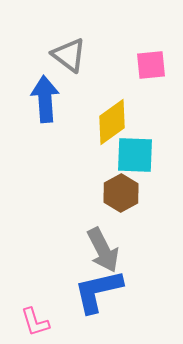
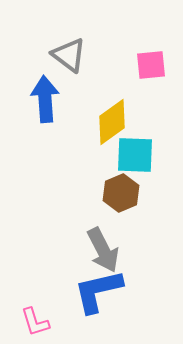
brown hexagon: rotated 6 degrees clockwise
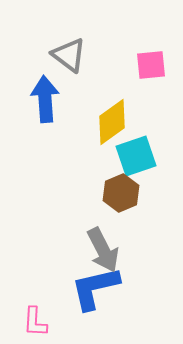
cyan square: moved 1 px right, 1 px down; rotated 21 degrees counterclockwise
blue L-shape: moved 3 px left, 3 px up
pink L-shape: rotated 20 degrees clockwise
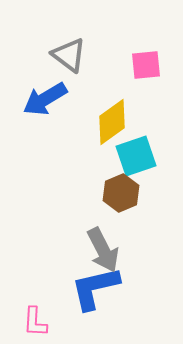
pink square: moved 5 px left
blue arrow: rotated 117 degrees counterclockwise
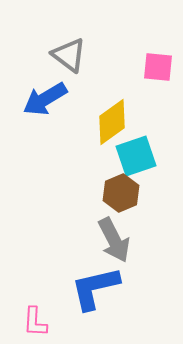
pink square: moved 12 px right, 2 px down; rotated 12 degrees clockwise
gray arrow: moved 11 px right, 10 px up
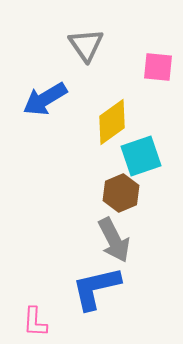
gray triangle: moved 17 px right, 10 px up; rotated 18 degrees clockwise
cyan square: moved 5 px right
blue L-shape: moved 1 px right
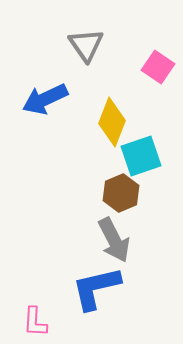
pink square: rotated 28 degrees clockwise
blue arrow: rotated 6 degrees clockwise
yellow diamond: rotated 33 degrees counterclockwise
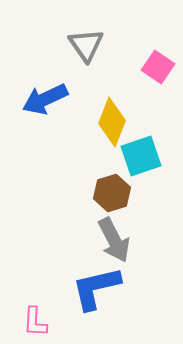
brown hexagon: moved 9 px left; rotated 6 degrees clockwise
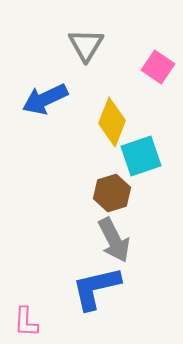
gray triangle: rotated 6 degrees clockwise
pink L-shape: moved 9 px left
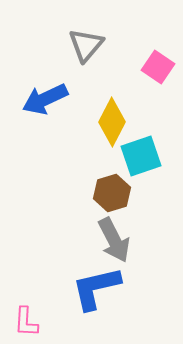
gray triangle: rotated 9 degrees clockwise
yellow diamond: rotated 6 degrees clockwise
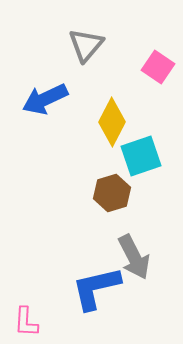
gray arrow: moved 20 px right, 17 px down
